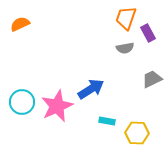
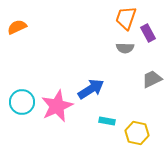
orange semicircle: moved 3 px left, 3 px down
gray semicircle: rotated 12 degrees clockwise
yellow hexagon: rotated 10 degrees clockwise
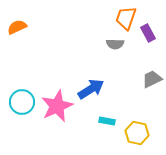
gray semicircle: moved 10 px left, 4 px up
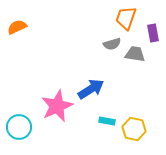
purple rectangle: moved 5 px right; rotated 18 degrees clockwise
gray semicircle: moved 3 px left; rotated 18 degrees counterclockwise
gray trapezoid: moved 17 px left, 25 px up; rotated 35 degrees clockwise
cyan circle: moved 3 px left, 25 px down
yellow hexagon: moved 3 px left, 4 px up
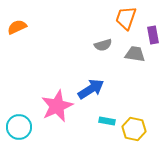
purple rectangle: moved 2 px down
gray semicircle: moved 9 px left, 1 px down
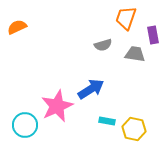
cyan circle: moved 6 px right, 2 px up
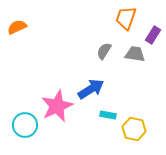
purple rectangle: rotated 42 degrees clockwise
gray semicircle: moved 1 px right, 6 px down; rotated 138 degrees clockwise
cyan rectangle: moved 1 px right, 6 px up
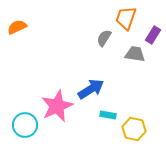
gray semicircle: moved 13 px up
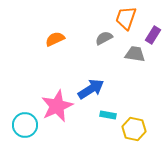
orange semicircle: moved 38 px right, 12 px down
gray semicircle: rotated 30 degrees clockwise
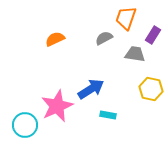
yellow hexagon: moved 17 px right, 40 px up
